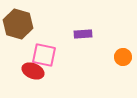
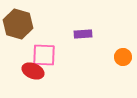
pink square: rotated 10 degrees counterclockwise
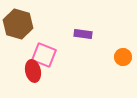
purple rectangle: rotated 12 degrees clockwise
pink square: rotated 20 degrees clockwise
red ellipse: rotated 55 degrees clockwise
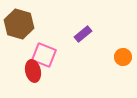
brown hexagon: moved 1 px right
purple rectangle: rotated 48 degrees counterclockwise
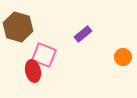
brown hexagon: moved 1 px left, 3 px down
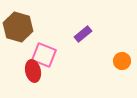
orange circle: moved 1 px left, 4 px down
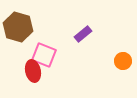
orange circle: moved 1 px right
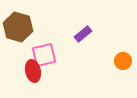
pink square: rotated 35 degrees counterclockwise
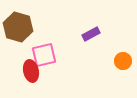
purple rectangle: moved 8 px right; rotated 12 degrees clockwise
red ellipse: moved 2 px left
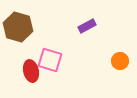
purple rectangle: moved 4 px left, 8 px up
pink square: moved 6 px right, 5 px down; rotated 30 degrees clockwise
orange circle: moved 3 px left
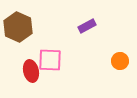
brown hexagon: rotated 8 degrees clockwise
pink square: rotated 15 degrees counterclockwise
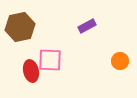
brown hexagon: moved 2 px right; rotated 24 degrees clockwise
